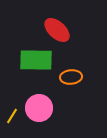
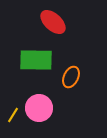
red ellipse: moved 4 px left, 8 px up
orange ellipse: rotated 60 degrees counterclockwise
yellow line: moved 1 px right, 1 px up
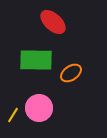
orange ellipse: moved 4 px up; rotated 30 degrees clockwise
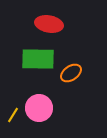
red ellipse: moved 4 px left, 2 px down; rotated 32 degrees counterclockwise
green rectangle: moved 2 px right, 1 px up
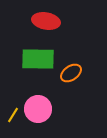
red ellipse: moved 3 px left, 3 px up
pink circle: moved 1 px left, 1 px down
